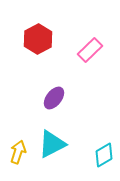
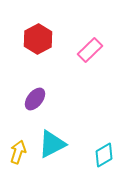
purple ellipse: moved 19 px left, 1 px down
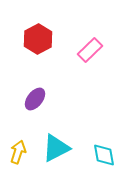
cyan triangle: moved 4 px right, 4 px down
cyan diamond: rotated 70 degrees counterclockwise
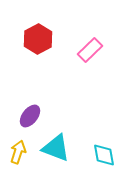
purple ellipse: moved 5 px left, 17 px down
cyan triangle: rotated 48 degrees clockwise
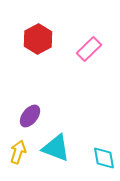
pink rectangle: moved 1 px left, 1 px up
cyan diamond: moved 3 px down
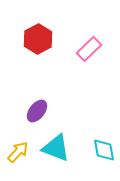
purple ellipse: moved 7 px right, 5 px up
yellow arrow: rotated 25 degrees clockwise
cyan diamond: moved 8 px up
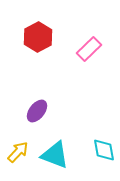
red hexagon: moved 2 px up
cyan triangle: moved 1 px left, 7 px down
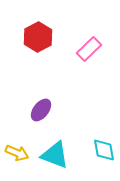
purple ellipse: moved 4 px right, 1 px up
yellow arrow: moved 1 px left, 1 px down; rotated 70 degrees clockwise
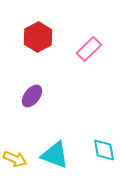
purple ellipse: moved 9 px left, 14 px up
yellow arrow: moved 2 px left, 6 px down
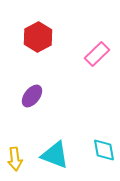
pink rectangle: moved 8 px right, 5 px down
yellow arrow: rotated 60 degrees clockwise
